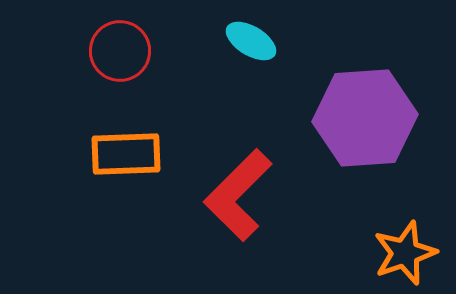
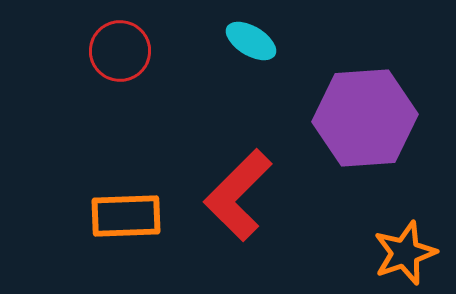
orange rectangle: moved 62 px down
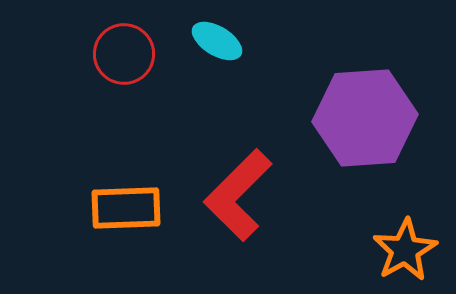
cyan ellipse: moved 34 px left
red circle: moved 4 px right, 3 px down
orange rectangle: moved 8 px up
orange star: moved 3 px up; rotated 10 degrees counterclockwise
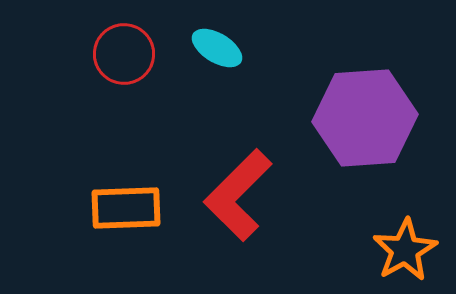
cyan ellipse: moved 7 px down
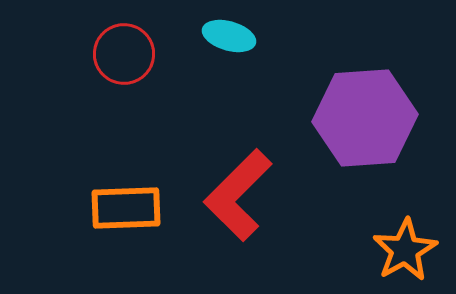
cyan ellipse: moved 12 px right, 12 px up; rotated 15 degrees counterclockwise
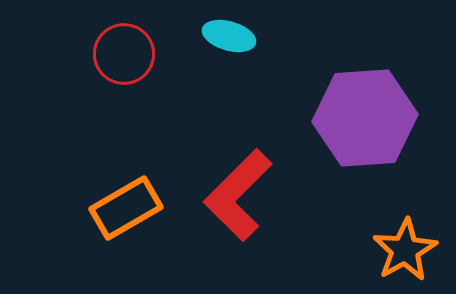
orange rectangle: rotated 28 degrees counterclockwise
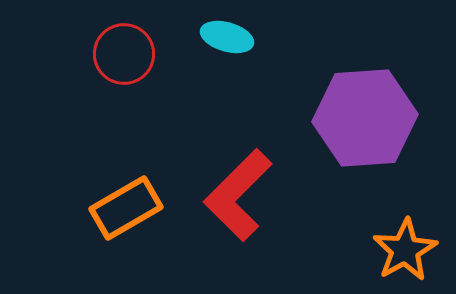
cyan ellipse: moved 2 px left, 1 px down
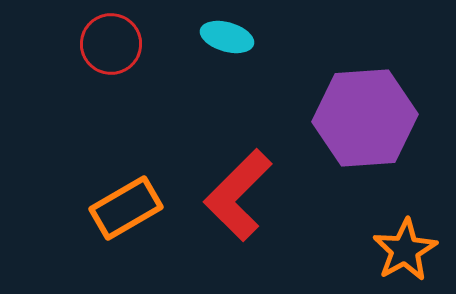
red circle: moved 13 px left, 10 px up
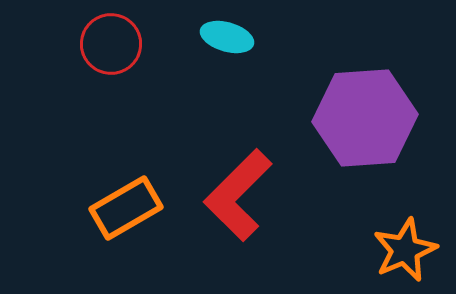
orange star: rotated 6 degrees clockwise
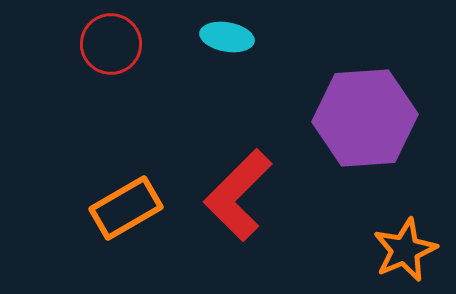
cyan ellipse: rotated 6 degrees counterclockwise
